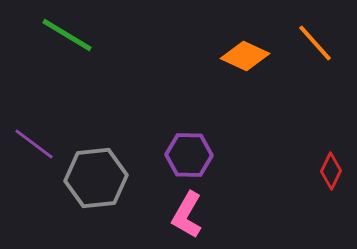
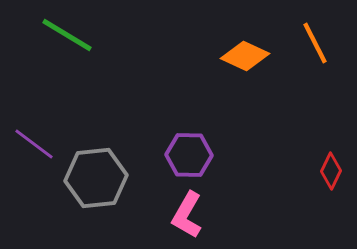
orange line: rotated 15 degrees clockwise
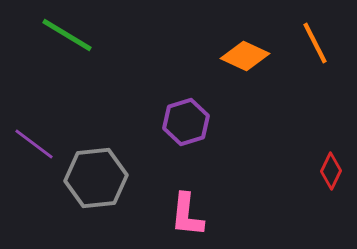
purple hexagon: moved 3 px left, 33 px up; rotated 18 degrees counterclockwise
pink L-shape: rotated 24 degrees counterclockwise
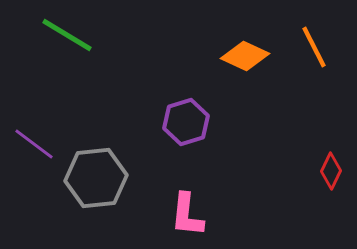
orange line: moved 1 px left, 4 px down
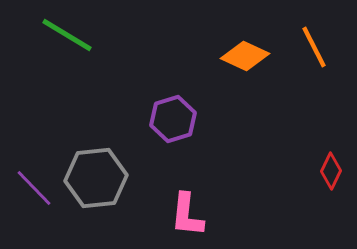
purple hexagon: moved 13 px left, 3 px up
purple line: moved 44 px down; rotated 9 degrees clockwise
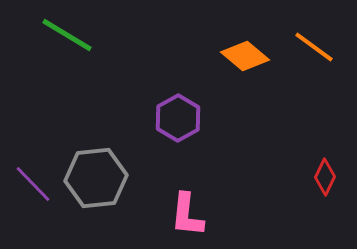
orange line: rotated 27 degrees counterclockwise
orange diamond: rotated 15 degrees clockwise
purple hexagon: moved 5 px right, 1 px up; rotated 12 degrees counterclockwise
red diamond: moved 6 px left, 6 px down
purple line: moved 1 px left, 4 px up
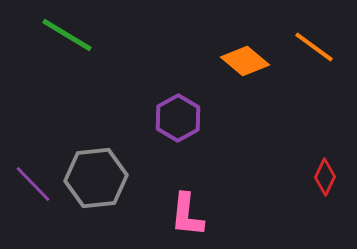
orange diamond: moved 5 px down
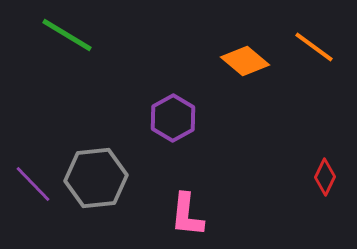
purple hexagon: moved 5 px left
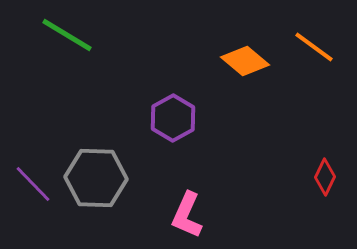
gray hexagon: rotated 8 degrees clockwise
pink L-shape: rotated 18 degrees clockwise
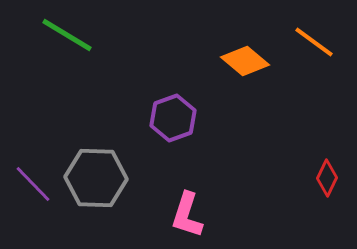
orange line: moved 5 px up
purple hexagon: rotated 9 degrees clockwise
red diamond: moved 2 px right, 1 px down
pink L-shape: rotated 6 degrees counterclockwise
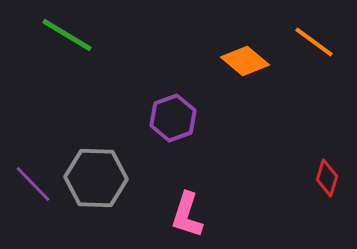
red diamond: rotated 9 degrees counterclockwise
